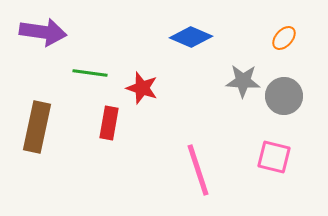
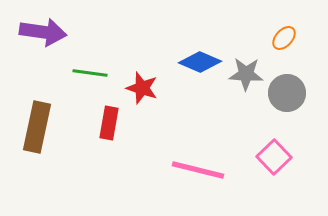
blue diamond: moved 9 px right, 25 px down
gray star: moved 3 px right, 7 px up
gray circle: moved 3 px right, 3 px up
pink square: rotated 32 degrees clockwise
pink line: rotated 58 degrees counterclockwise
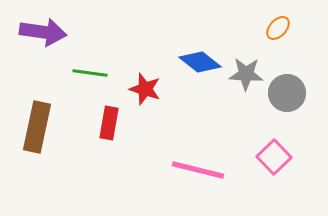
orange ellipse: moved 6 px left, 10 px up
blue diamond: rotated 15 degrees clockwise
red star: moved 3 px right, 1 px down
